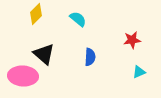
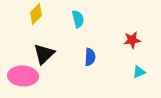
cyan semicircle: rotated 36 degrees clockwise
black triangle: rotated 35 degrees clockwise
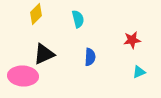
black triangle: rotated 20 degrees clockwise
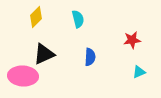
yellow diamond: moved 3 px down
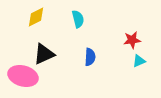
yellow diamond: rotated 20 degrees clockwise
cyan triangle: moved 11 px up
pink ellipse: rotated 12 degrees clockwise
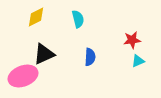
cyan triangle: moved 1 px left
pink ellipse: rotated 36 degrees counterclockwise
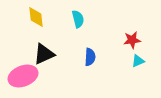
yellow diamond: rotated 70 degrees counterclockwise
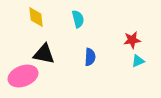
black triangle: rotated 35 degrees clockwise
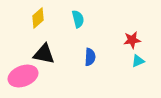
yellow diamond: moved 2 px right, 1 px down; rotated 55 degrees clockwise
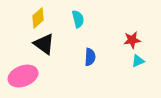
black triangle: moved 10 px up; rotated 25 degrees clockwise
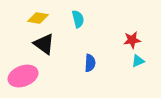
yellow diamond: rotated 50 degrees clockwise
blue semicircle: moved 6 px down
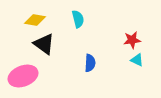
yellow diamond: moved 3 px left, 2 px down
cyan triangle: moved 1 px left, 1 px up; rotated 48 degrees clockwise
